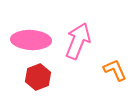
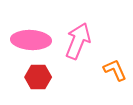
red hexagon: rotated 20 degrees clockwise
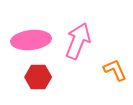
pink ellipse: rotated 9 degrees counterclockwise
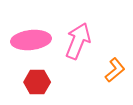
orange L-shape: rotated 75 degrees clockwise
red hexagon: moved 1 px left, 5 px down
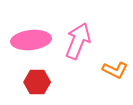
orange L-shape: rotated 65 degrees clockwise
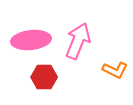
red hexagon: moved 7 px right, 5 px up
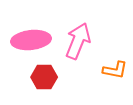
orange L-shape: rotated 15 degrees counterclockwise
